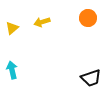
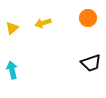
yellow arrow: moved 1 px right, 1 px down
black trapezoid: moved 15 px up
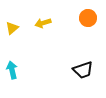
black trapezoid: moved 8 px left, 7 px down
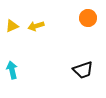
yellow arrow: moved 7 px left, 3 px down
yellow triangle: moved 2 px up; rotated 16 degrees clockwise
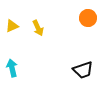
yellow arrow: moved 2 px right, 2 px down; rotated 98 degrees counterclockwise
cyan arrow: moved 2 px up
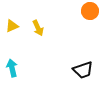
orange circle: moved 2 px right, 7 px up
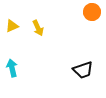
orange circle: moved 2 px right, 1 px down
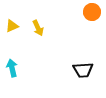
black trapezoid: rotated 15 degrees clockwise
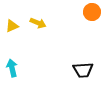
yellow arrow: moved 5 px up; rotated 42 degrees counterclockwise
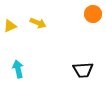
orange circle: moved 1 px right, 2 px down
yellow triangle: moved 2 px left
cyan arrow: moved 6 px right, 1 px down
